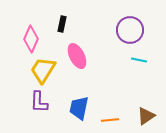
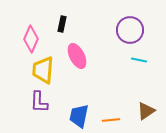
yellow trapezoid: rotated 28 degrees counterclockwise
blue trapezoid: moved 8 px down
brown triangle: moved 5 px up
orange line: moved 1 px right
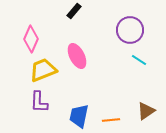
black rectangle: moved 12 px right, 13 px up; rotated 28 degrees clockwise
cyan line: rotated 21 degrees clockwise
yellow trapezoid: rotated 64 degrees clockwise
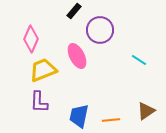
purple circle: moved 30 px left
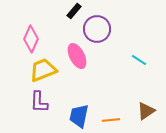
purple circle: moved 3 px left, 1 px up
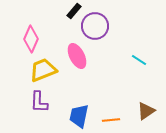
purple circle: moved 2 px left, 3 px up
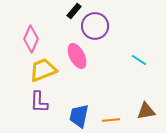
brown triangle: rotated 24 degrees clockwise
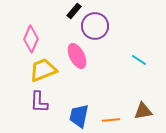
brown triangle: moved 3 px left
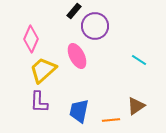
yellow trapezoid: rotated 20 degrees counterclockwise
brown triangle: moved 7 px left, 5 px up; rotated 24 degrees counterclockwise
blue trapezoid: moved 5 px up
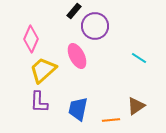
cyan line: moved 2 px up
blue trapezoid: moved 1 px left, 2 px up
